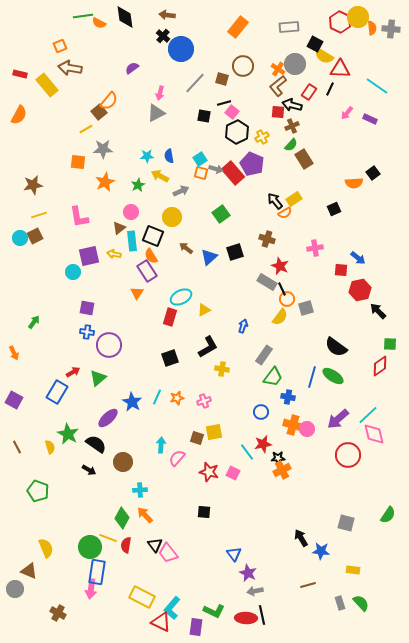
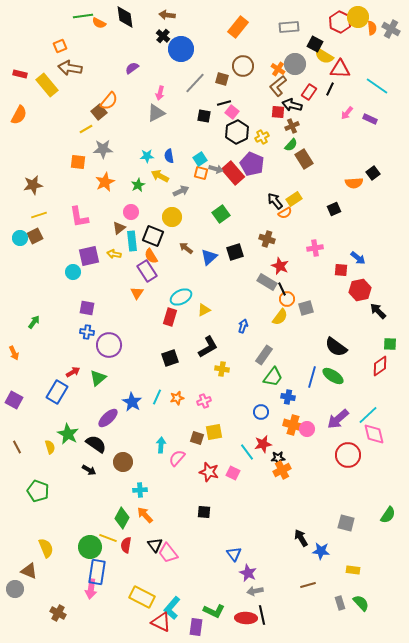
gray cross at (391, 29): rotated 24 degrees clockwise
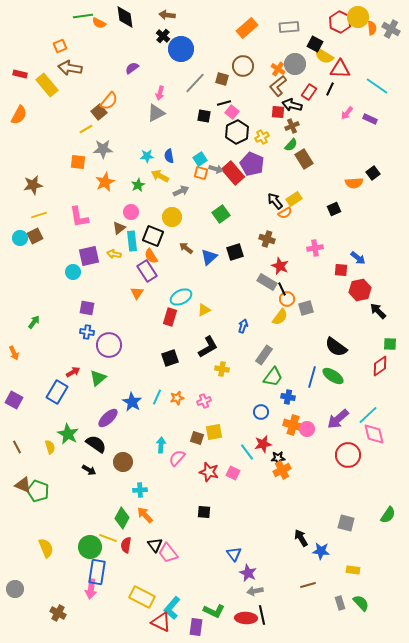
orange rectangle at (238, 27): moved 9 px right, 1 px down; rotated 10 degrees clockwise
brown triangle at (29, 571): moved 6 px left, 86 px up
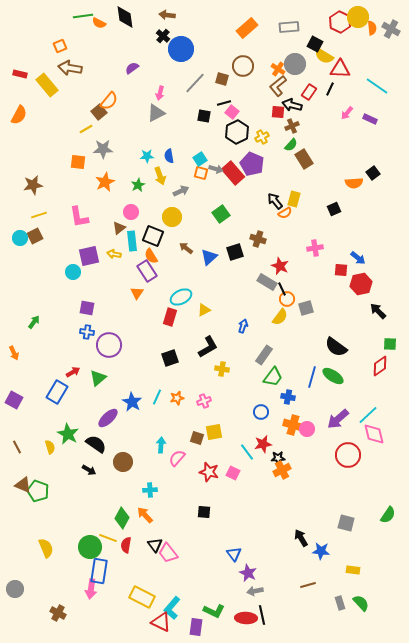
yellow arrow at (160, 176): rotated 138 degrees counterclockwise
yellow rectangle at (294, 199): rotated 42 degrees counterclockwise
brown cross at (267, 239): moved 9 px left
red hexagon at (360, 290): moved 1 px right, 6 px up
cyan cross at (140, 490): moved 10 px right
blue rectangle at (97, 572): moved 2 px right, 1 px up
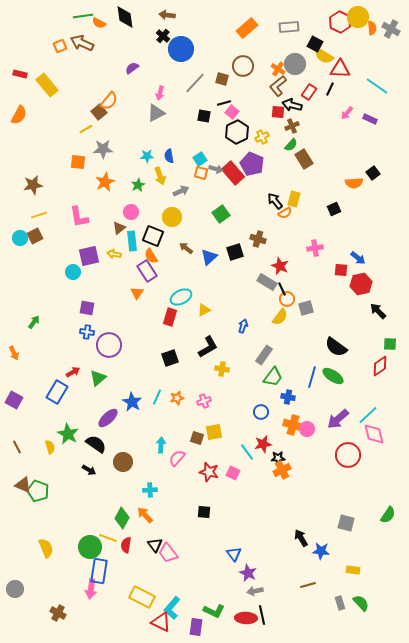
brown arrow at (70, 68): moved 12 px right, 25 px up; rotated 15 degrees clockwise
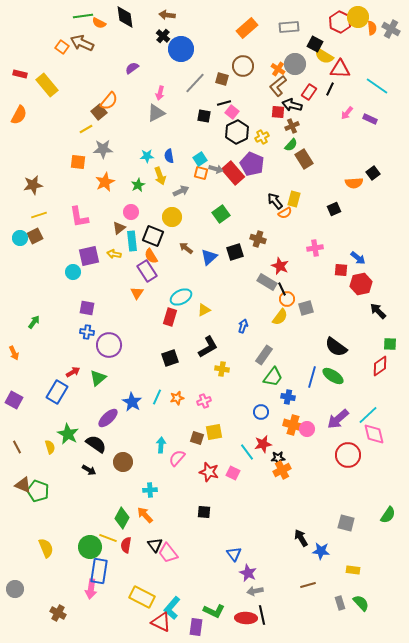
orange square at (60, 46): moved 2 px right, 1 px down; rotated 32 degrees counterclockwise
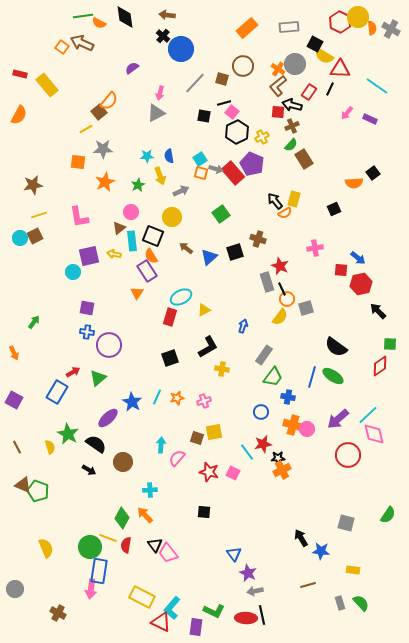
gray rectangle at (267, 282): rotated 42 degrees clockwise
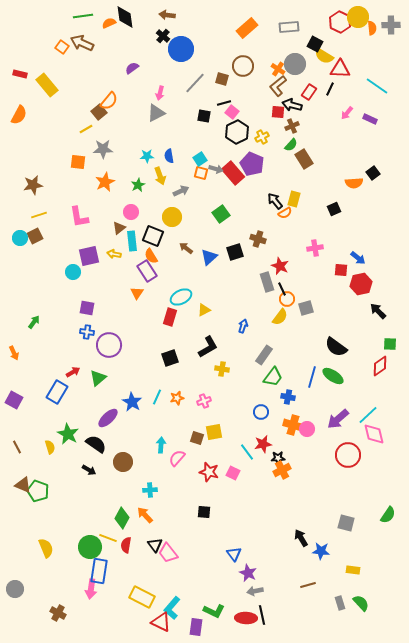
orange semicircle at (99, 23): moved 10 px right; rotated 128 degrees clockwise
gray cross at (391, 29): moved 4 px up; rotated 30 degrees counterclockwise
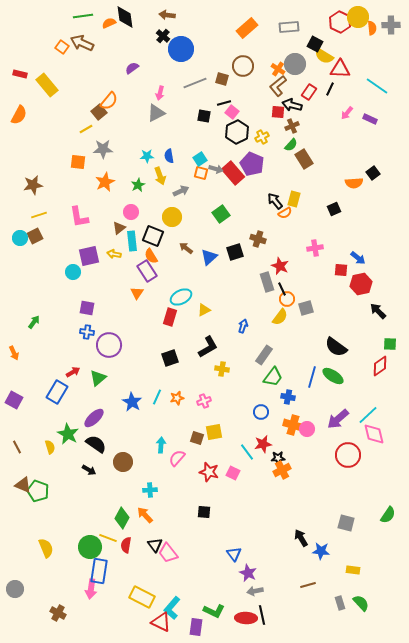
gray line at (195, 83): rotated 25 degrees clockwise
purple ellipse at (108, 418): moved 14 px left
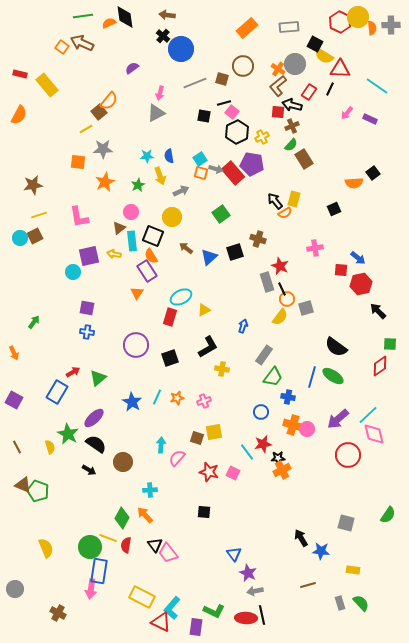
purple pentagon at (252, 164): rotated 15 degrees counterclockwise
purple circle at (109, 345): moved 27 px right
